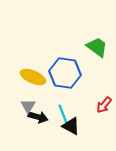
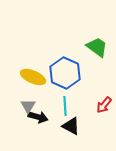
blue hexagon: rotated 16 degrees clockwise
cyan line: moved 2 px right, 8 px up; rotated 18 degrees clockwise
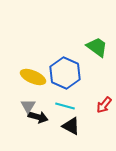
cyan line: rotated 72 degrees counterclockwise
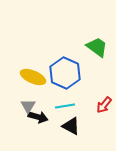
cyan line: rotated 24 degrees counterclockwise
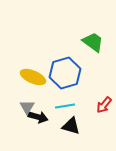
green trapezoid: moved 4 px left, 5 px up
blue hexagon: rotated 20 degrees clockwise
gray triangle: moved 1 px left, 1 px down
black triangle: rotated 12 degrees counterclockwise
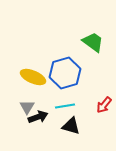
black arrow: rotated 36 degrees counterclockwise
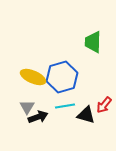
green trapezoid: rotated 125 degrees counterclockwise
blue hexagon: moved 3 px left, 4 px down
black triangle: moved 15 px right, 11 px up
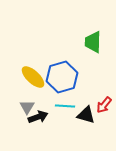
yellow ellipse: rotated 20 degrees clockwise
cyan line: rotated 12 degrees clockwise
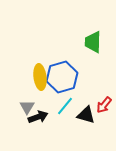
yellow ellipse: moved 7 px right; rotated 40 degrees clockwise
cyan line: rotated 54 degrees counterclockwise
